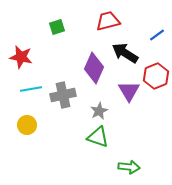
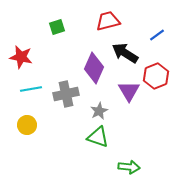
gray cross: moved 3 px right, 1 px up
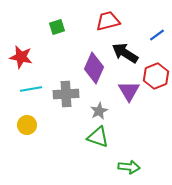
gray cross: rotated 10 degrees clockwise
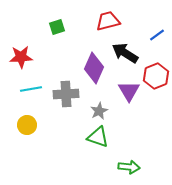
red star: rotated 15 degrees counterclockwise
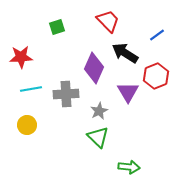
red trapezoid: rotated 60 degrees clockwise
purple triangle: moved 1 px left, 1 px down
green triangle: rotated 25 degrees clockwise
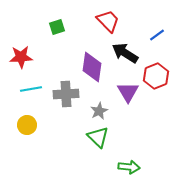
purple diamond: moved 2 px left, 1 px up; rotated 16 degrees counterclockwise
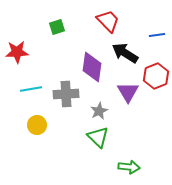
blue line: rotated 28 degrees clockwise
red star: moved 4 px left, 5 px up
yellow circle: moved 10 px right
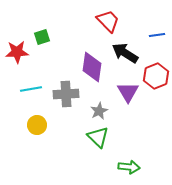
green square: moved 15 px left, 10 px down
